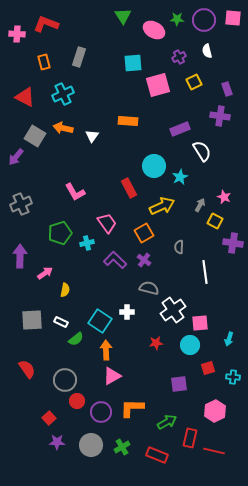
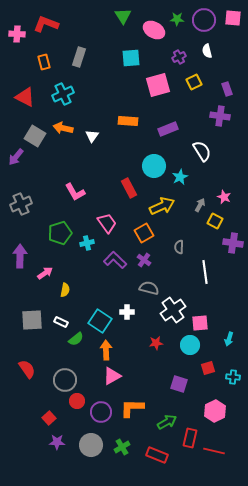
cyan square at (133, 63): moved 2 px left, 5 px up
purple rectangle at (180, 129): moved 12 px left
purple square at (179, 384): rotated 24 degrees clockwise
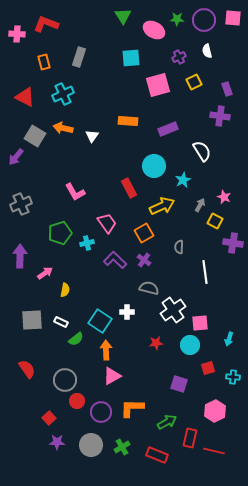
cyan star at (180, 177): moved 3 px right, 3 px down
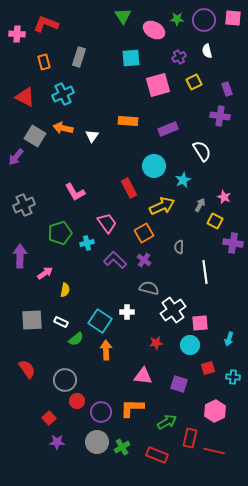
gray cross at (21, 204): moved 3 px right, 1 px down
pink triangle at (112, 376): moved 31 px right; rotated 36 degrees clockwise
gray circle at (91, 445): moved 6 px right, 3 px up
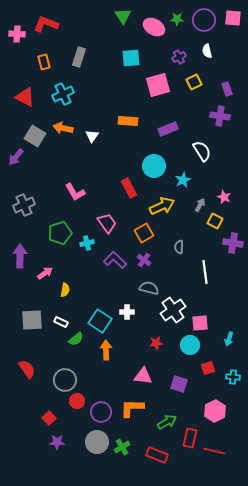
pink ellipse at (154, 30): moved 3 px up
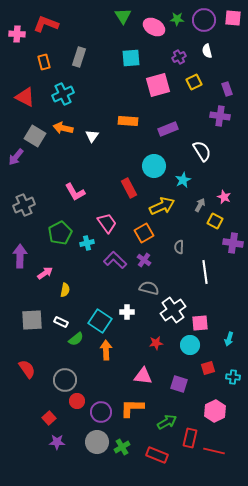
green pentagon at (60, 233): rotated 10 degrees counterclockwise
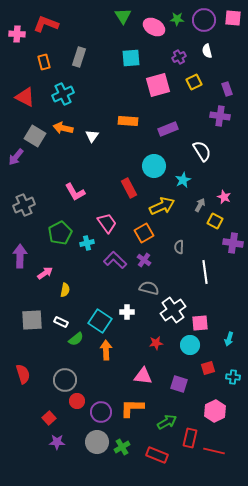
red semicircle at (27, 369): moved 4 px left, 5 px down; rotated 18 degrees clockwise
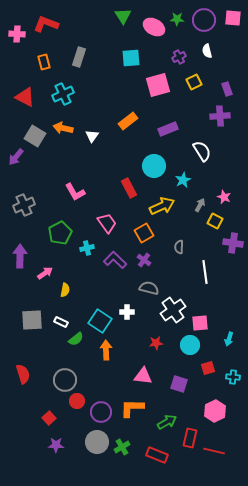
purple cross at (220, 116): rotated 12 degrees counterclockwise
orange rectangle at (128, 121): rotated 42 degrees counterclockwise
cyan cross at (87, 243): moved 5 px down
purple star at (57, 442): moved 1 px left, 3 px down
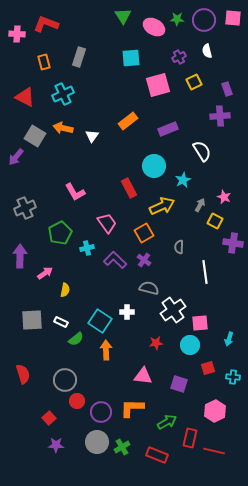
gray cross at (24, 205): moved 1 px right, 3 px down
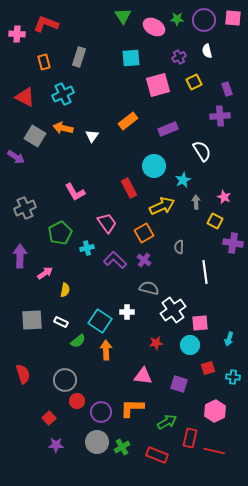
purple arrow at (16, 157): rotated 96 degrees counterclockwise
gray arrow at (200, 205): moved 4 px left, 3 px up; rotated 32 degrees counterclockwise
green semicircle at (76, 339): moved 2 px right, 2 px down
